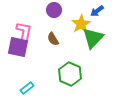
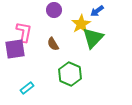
brown semicircle: moved 5 px down
purple square: moved 3 px left, 2 px down; rotated 20 degrees counterclockwise
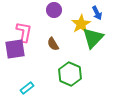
blue arrow: moved 2 px down; rotated 80 degrees counterclockwise
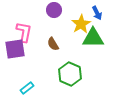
green triangle: rotated 45 degrees clockwise
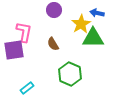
blue arrow: rotated 128 degrees clockwise
purple square: moved 1 px left, 1 px down
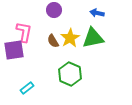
yellow star: moved 11 px left, 14 px down
green triangle: rotated 10 degrees counterclockwise
brown semicircle: moved 3 px up
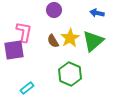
green triangle: moved 3 px down; rotated 30 degrees counterclockwise
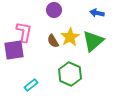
yellow star: moved 1 px up
cyan rectangle: moved 4 px right, 3 px up
